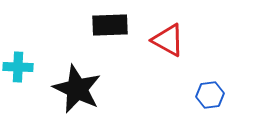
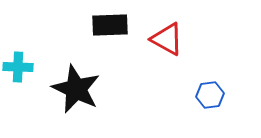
red triangle: moved 1 px left, 1 px up
black star: moved 1 px left
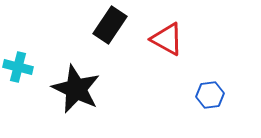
black rectangle: rotated 54 degrees counterclockwise
cyan cross: rotated 12 degrees clockwise
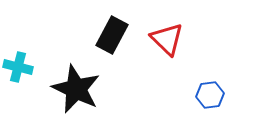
black rectangle: moved 2 px right, 10 px down; rotated 6 degrees counterclockwise
red triangle: rotated 15 degrees clockwise
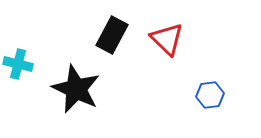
cyan cross: moved 3 px up
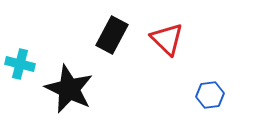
cyan cross: moved 2 px right
black star: moved 7 px left
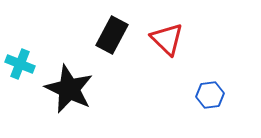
cyan cross: rotated 8 degrees clockwise
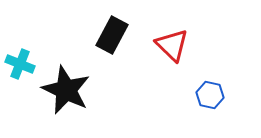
red triangle: moved 5 px right, 6 px down
black star: moved 3 px left, 1 px down
blue hexagon: rotated 20 degrees clockwise
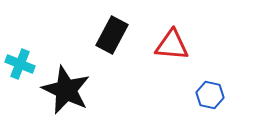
red triangle: rotated 39 degrees counterclockwise
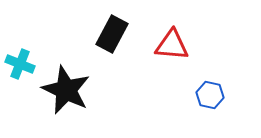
black rectangle: moved 1 px up
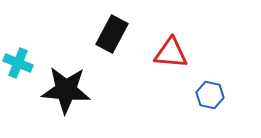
red triangle: moved 1 px left, 8 px down
cyan cross: moved 2 px left, 1 px up
black star: rotated 21 degrees counterclockwise
